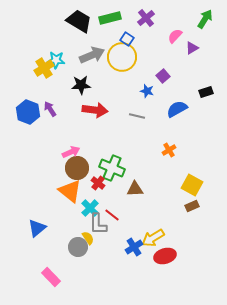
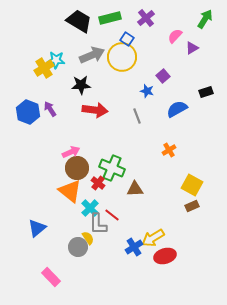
gray line: rotated 56 degrees clockwise
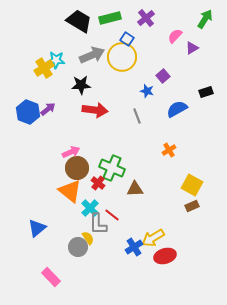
purple arrow: moved 2 px left; rotated 84 degrees clockwise
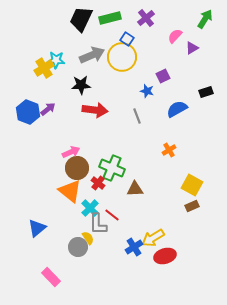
black trapezoid: moved 2 px right, 2 px up; rotated 96 degrees counterclockwise
purple square: rotated 16 degrees clockwise
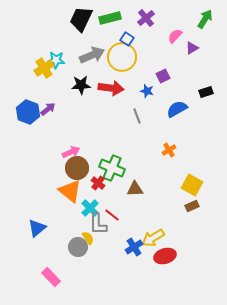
red arrow: moved 16 px right, 22 px up
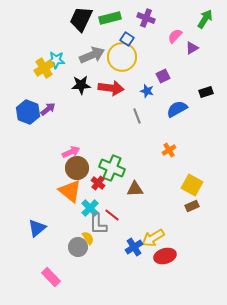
purple cross: rotated 30 degrees counterclockwise
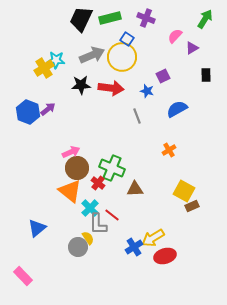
black rectangle: moved 17 px up; rotated 72 degrees counterclockwise
yellow square: moved 8 px left, 6 px down
pink rectangle: moved 28 px left, 1 px up
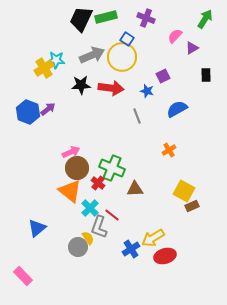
green rectangle: moved 4 px left, 1 px up
gray L-shape: moved 1 px right, 3 px down; rotated 20 degrees clockwise
blue cross: moved 3 px left, 2 px down
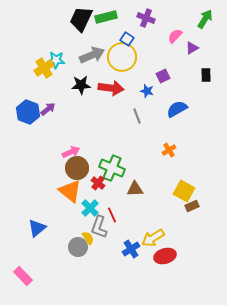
red line: rotated 28 degrees clockwise
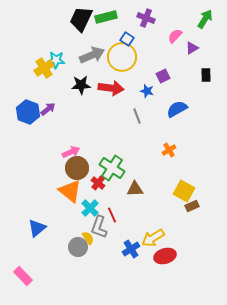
green cross: rotated 10 degrees clockwise
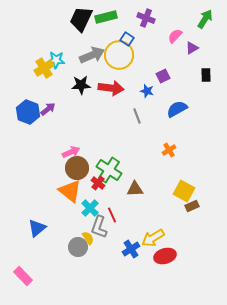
yellow circle: moved 3 px left, 2 px up
green cross: moved 3 px left, 2 px down
